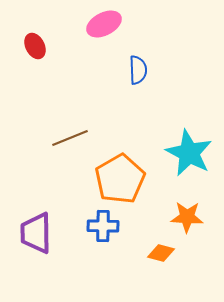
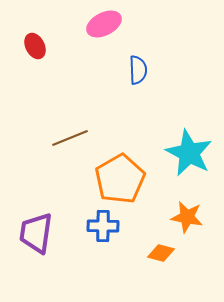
orange star: rotated 8 degrees clockwise
purple trapezoid: rotated 9 degrees clockwise
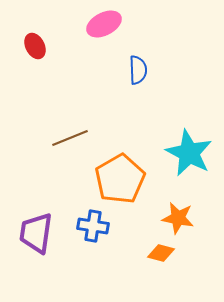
orange star: moved 9 px left, 1 px down
blue cross: moved 10 px left; rotated 8 degrees clockwise
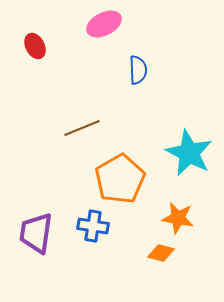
brown line: moved 12 px right, 10 px up
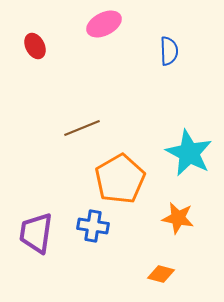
blue semicircle: moved 31 px right, 19 px up
orange diamond: moved 21 px down
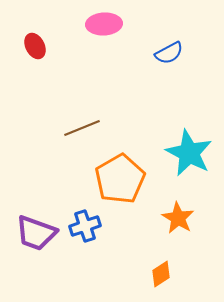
pink ellipse: rotated 24 degrees clockwise
blue semicircle: moved 2 px down; rotated 64 degrees clockwise
orange star: rotated 20 degrees clockwise
blue cross: moved 8 px left; rotated 28 degrees counterclockwise
purple trapezoid: rotated 78 degrees counterclockwise
orange diamond: rotated 48 degrees counterclockwise
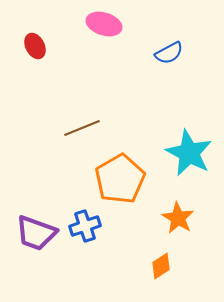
pink ellipse: rotated 20 degrees clockwise
orange diamond: moved 8 px up
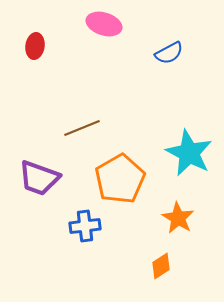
red ellipse: rotated 35 degrees clockwise
blue cross: rotated 12 degrees clockwise
purple trapezoid: moved 3 px right, 55 px up
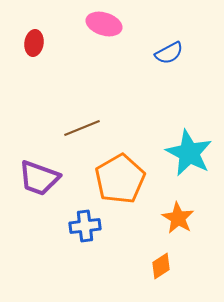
red ellipse: moved 1 px left, 3 px up
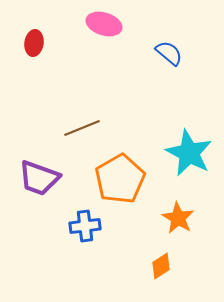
blue semicircle: rotated 112 degrees counterclockwise
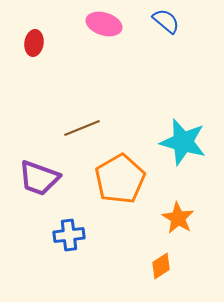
blue semicircle: moved 3 px left, 32 px up
cyan star: moved 6 px left, 11 px up; rotated 12 degrees counterclockwise
blue cross: moved 16 px left, 9 px down
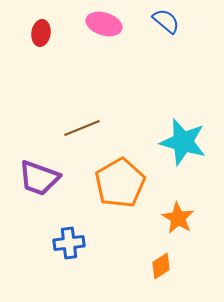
red ellipse: moved 7 px right, 10 px up
orange pentagon: moved 4 px down
blue cross: moved 8 px down
